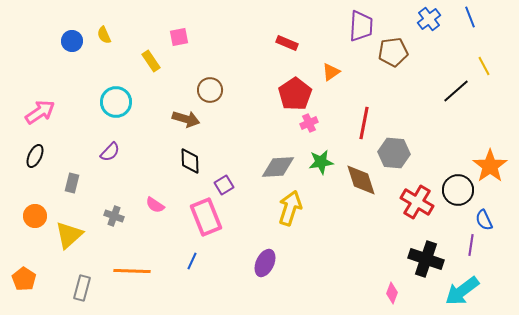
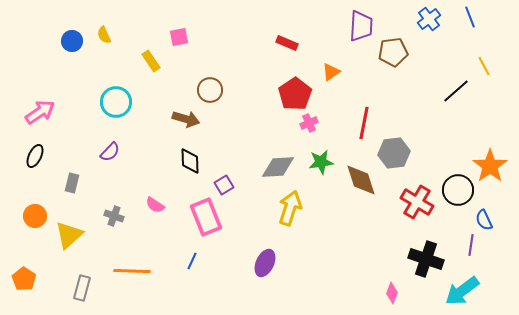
gray hexagon at (394, 153): rotated 12 degrees counterclockwise
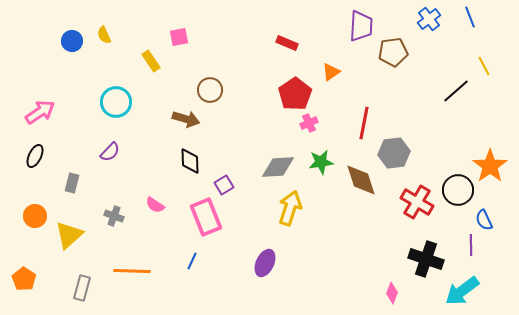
purple line at (471, 245): rotated 10 degrees counterclockwise
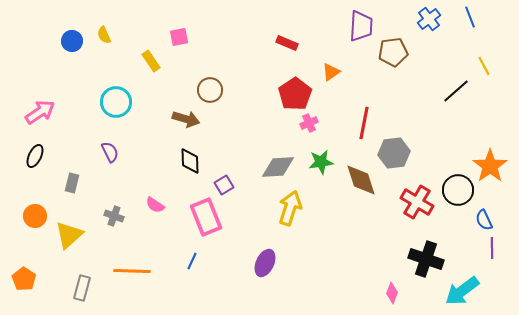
purple semicircle at (110, 152): rotated 70 degrees counterclockwise
purple line at (471, 245): moved 21 px right, 3 px down
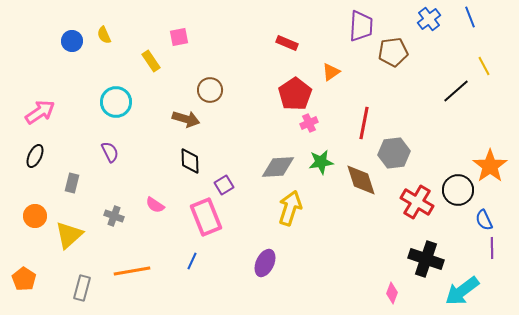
orange line at (132, 271): rotated 12 degrees counterclockwise
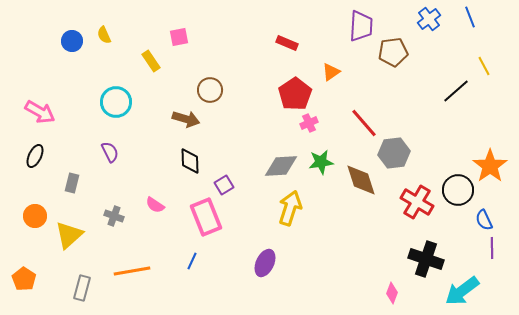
pink arrow at (40, 112): rotated 64 degrees clockwise
red line at (364, 123): rotated 52 degrees counterclockwise
gray diamond at (278, 167): moved 3 px right, 1 px up
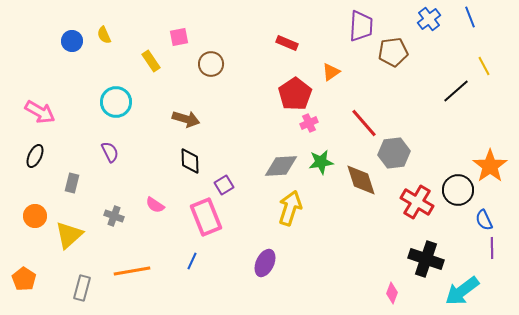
brown circle at (210, 90): moved 1 px right, 26 px up
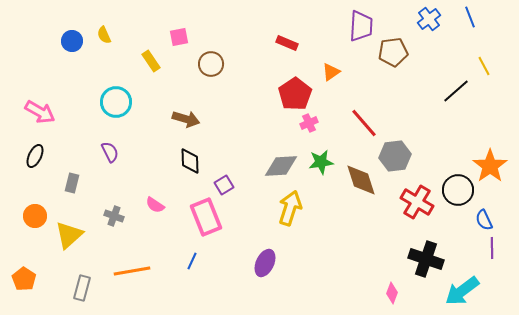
gray hexagon at (394, 153): moved 1 px right, 3 px down
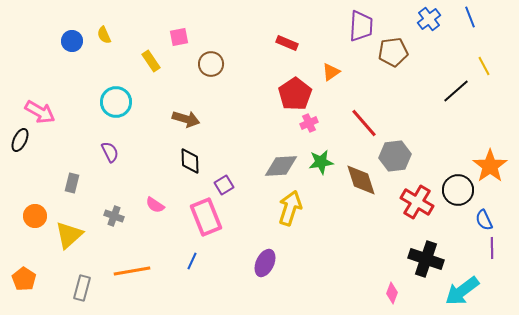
black ellipse at (35, 156): moved 15 px left, 16 px up
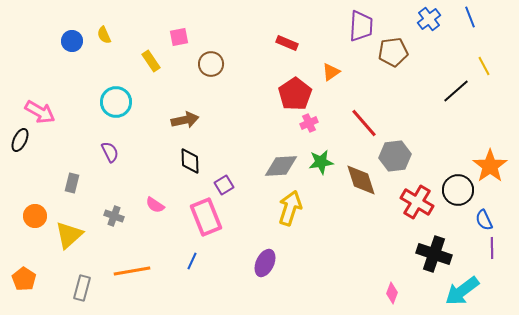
brown arrow at (186, 119): moved 1 px left, 1 px down; rotated 28 degrees counterclockwise
black cross at (426, 259): moved 8 px right, 5 px up
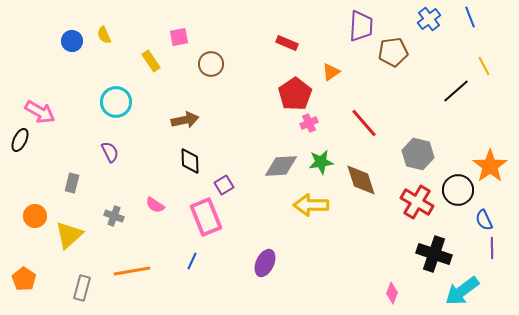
gray hexagon at (395, 156): moved 23 px right, 2 px up; rotated 20 degrees clockwise
yellow arrow at (290, 208): moved 21 px right, 3 px up; rotated 108 degrees counterclockwise
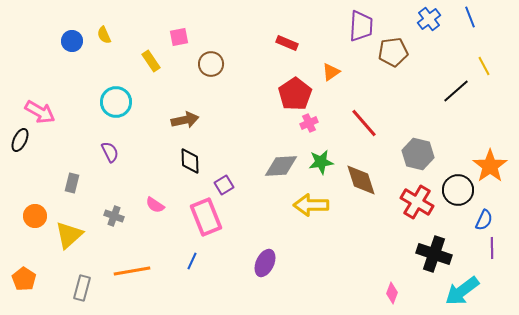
blue semicircle at (484, 220): rotated 130 degrees counterclockwise
